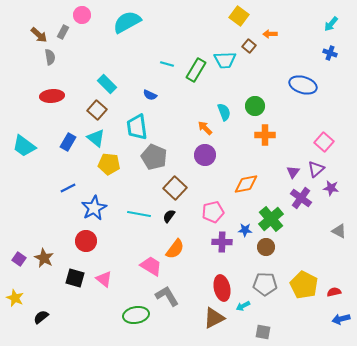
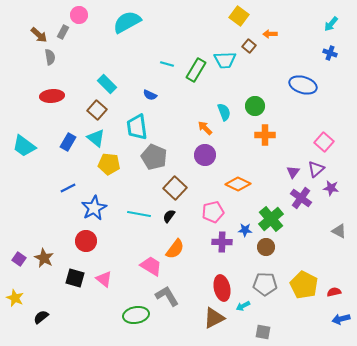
pink circle at (82, 15): moved 3 px left
orange diamond at (246, 184): moved 8 px left; rotated 35 degrees clockwise
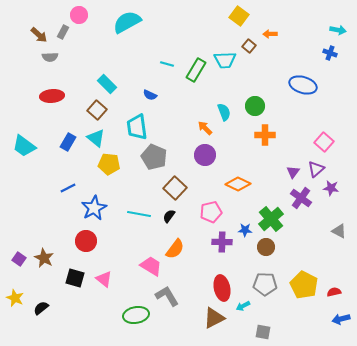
cyan arrow at (331, 24): moved 7 px right, 6 px down; rotated 119 degrees counterclockwise
gray semicircle at (50, 57): rotated 98 degrees clockwise
pink pentagon at (213, 212): moved 2 px left
black semicircle at (41, 317): moved 9 px up
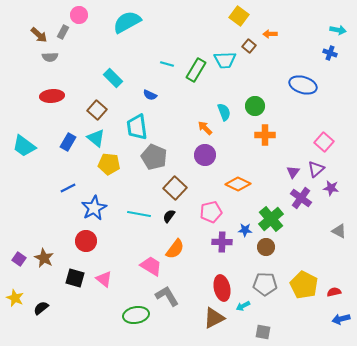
cyan rectangle at (107, 84): moved 6 px right, 6 px up
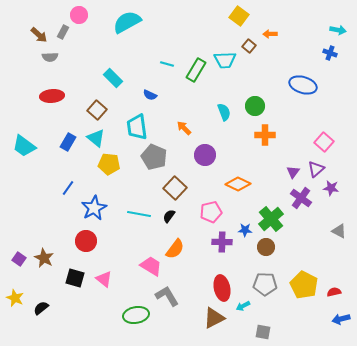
orange arrow at (205, 128): moved 21 px left
blue line at (68, 188): rotated 28 degrees counterclockwise
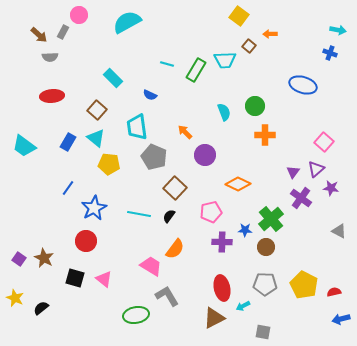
orange arrow at (184, 128): moved 1 px right, 4 px down
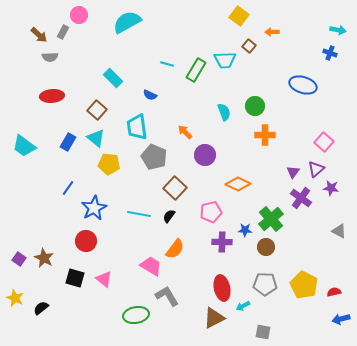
orange arrow at (270, 34): moved 2 px right, 2 px up
